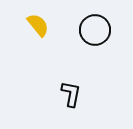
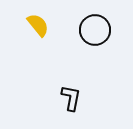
black L-shape: moved 4 px down
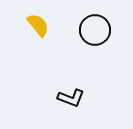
black L-shape: rotated 100 degrees clockwise
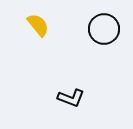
black circle: moved 9 px right, 1 px up
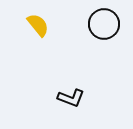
black circle: moved 5 px up
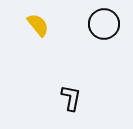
black L-shape: rotated 100 degrees counterclockwise
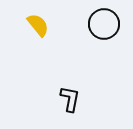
black L-shape: moved 1 px left, 1 px down
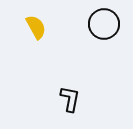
yellow semicircle: moved 2 px left, 2 px down; rotated 10 degrees clockwise
